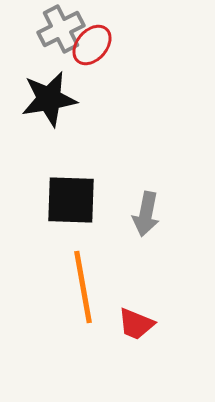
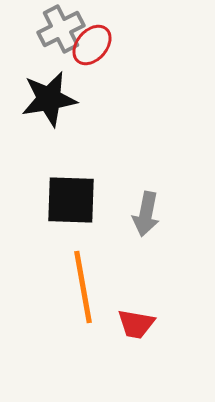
red trapezoid: rotated 12 degrees counterclockwise
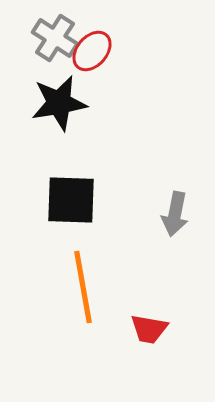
gray cross: moved 6 px left, 9 px down; rotated 30 degrees counterclockwise
red ellipse: moved 6 px down
black star: moved 10 px right, 4 px down
gray arrow: moved 29 px right
red trapezoid: moved 13 px right, 5 px down
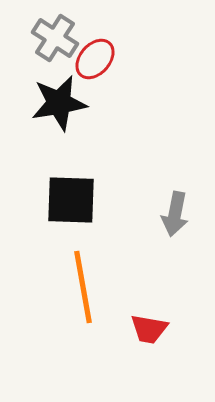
red ellipse: moved 3 px right, 8 px down
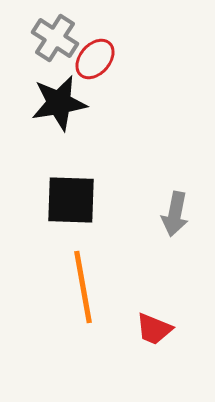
red trapezoid: moved 5 px right; rotated 12 degrees clockwise
